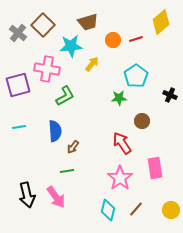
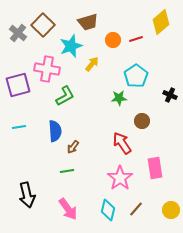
cyan star: rotated 15 degrees counterclockwise
pink arrow: moved 12 px right, 12 px down
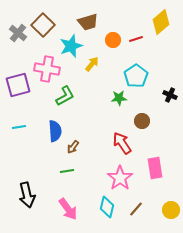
cyan diamond: moved 1 px left, 3 px up
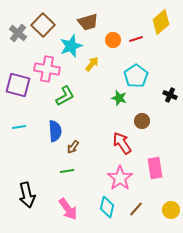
purple square: rotated 30 degrees clockwise
green star: rotated 21 degrees clockwise
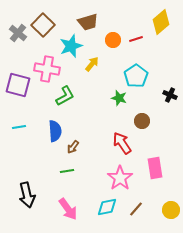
cyan diamond: rotated 65 degrees clockwise
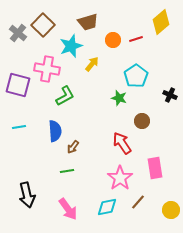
brown line: moved 2 px right, 7 px up
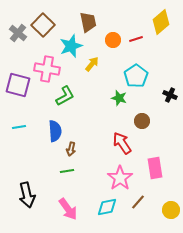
brown trapezoid: rotated 85 degrees counterclockwise
brown arrow: moved 2 px left, 2 px down; rotated 24 degrees counterclockwise
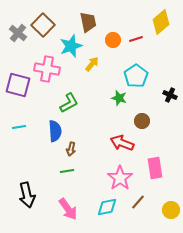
green L-shape: moved 4 px right, 7 px down
red arrow: rotated 35 degrees counterclockwise
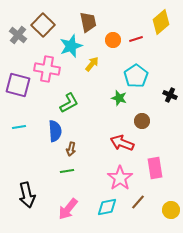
gray cross: moved 2 px down
pink arrow: rotated 75 degrees clockwise
